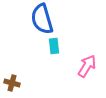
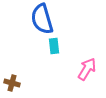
pink arrow: moved 3 px down
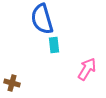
cyan rectangle: moved 1 px up
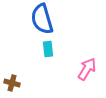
cyan rectangle: moved 6 px left, 4 px down
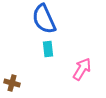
blue semicircle: moved 2 px right; rotated 8 degrees counterclockwise
pink arrow: moved 5 px left
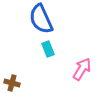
blue semicircle: moved 3 px left
cyan rectangle: rotated 14 degrees counterclockwise
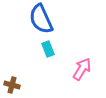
brown cross: moved 2 px down
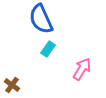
cyan rectangle: rotated 56 degrees clockwise
brown cross: rotated 21 degrees clockwise
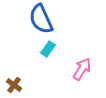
brown cross: moved 2 px right
